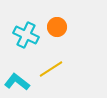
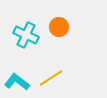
orange circle: moved 2 px right
yellow line: moved 9 px down
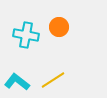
cyan cross: rotated 15 degrees counterclockwise
yellow line: moved 2 px right, 2 px down
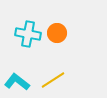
orange circle: moved 2 px left, 6 px down
cyan cross: moved 2 px right, 1 px up
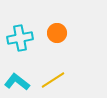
cyan cross: moved 8 px left, 4 px down; rotated 20 degrees counterclockwise
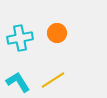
cyan L-shape: moved 1 px right; rotated 20 degrees clockwise
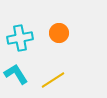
orange circle: moved 2 px right
cyan L-shape: moved 2 px left, 8 px up
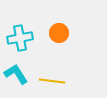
yellow line: moved 1 px left, 1 px down; rotated 40 degrees clockwise
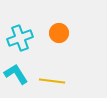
cyan cross: rotated 10 degrees counterclockwise
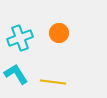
yellow line: moved 1 px right, 1 px down
